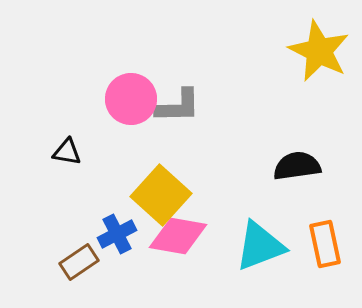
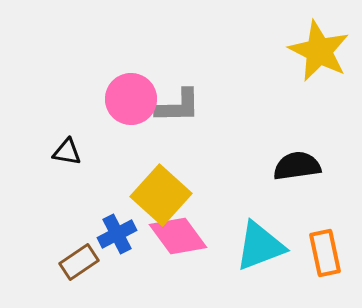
pink diamond: rotated 44 degrees clockwise
orange rectangle: moved 9 px down
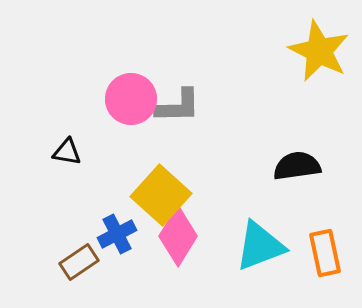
pink diamond: rotated 68 degrees clockwise
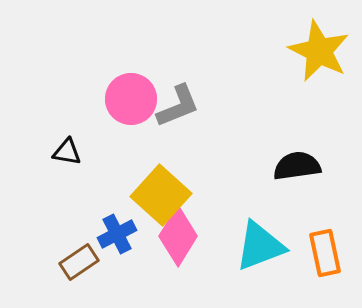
gray L-shape: rotated 21 degrees counterclockwise
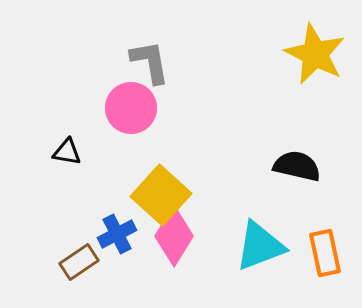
yellow star: moved 4 px left, 3 px down
pink circle: moved 9 px down
gray L-shape: moved 28 px left, 44 px up; rotated 78 degrees counterclockwise
black semicircle: rotated 21 degrees clockwise
pink diamond: moved 4 px left
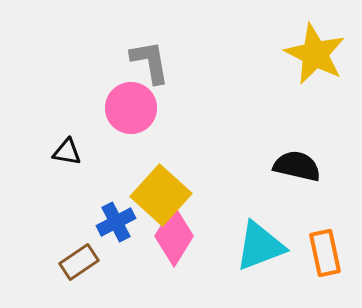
blue cross: moved 1 px left, 12 px up
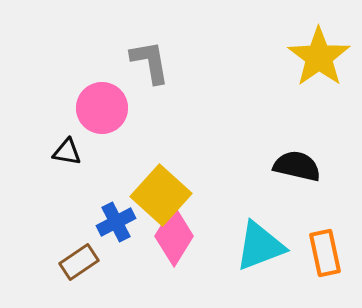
yellow star: moved 4 px right, 3 px down; rotated 10 degrees clockwise
pink circle: moved 29 px left
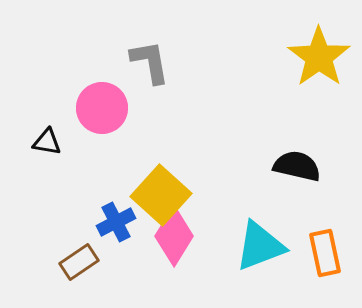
black triangle: moved 20 px left, 10 px up
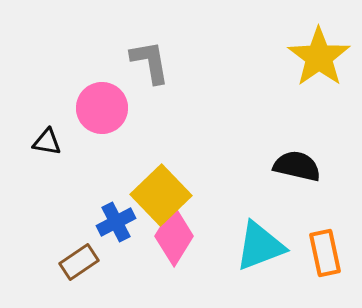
yellow square: rotated 4 degrees clockwise
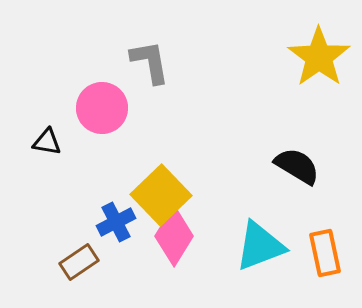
black semicircle: rotated 18 degrees clockwise
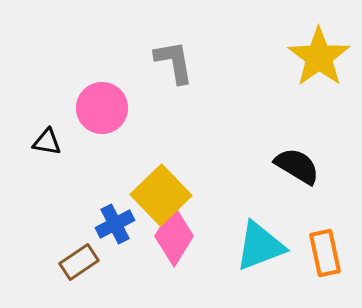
gray L-shape: moved 24 px right
blue cross: moved 1 px left, 2 px down
